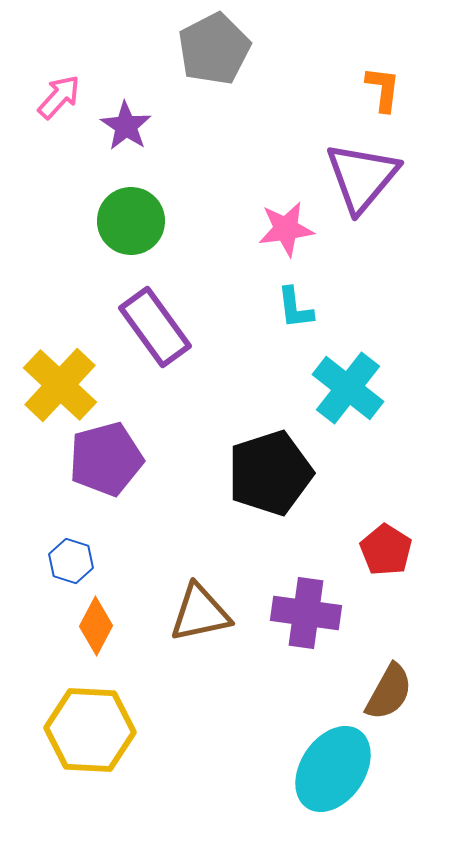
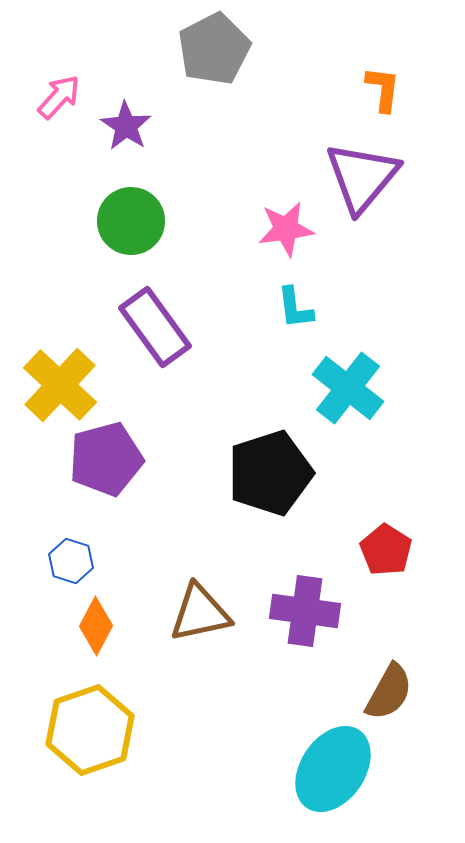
purple cross: moved 1 px left, 2 px up
yellow hexagon: rotated 22 degrees counterclockwise
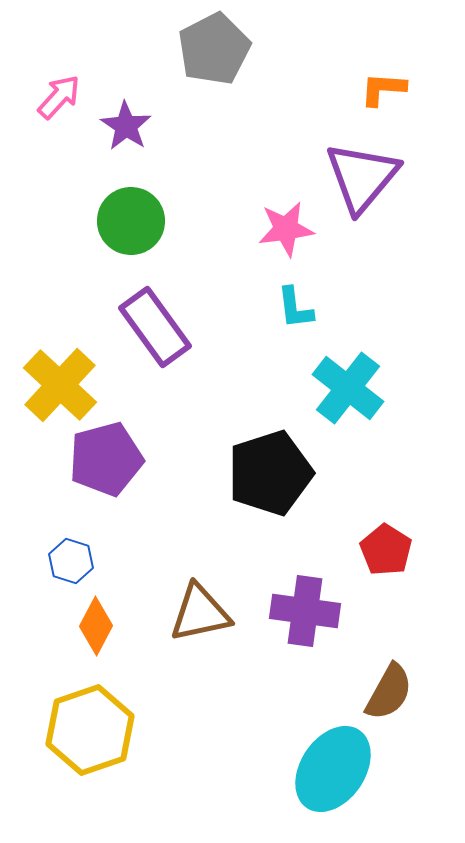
orange L-shape: rotated 93 degrees counterclockwise
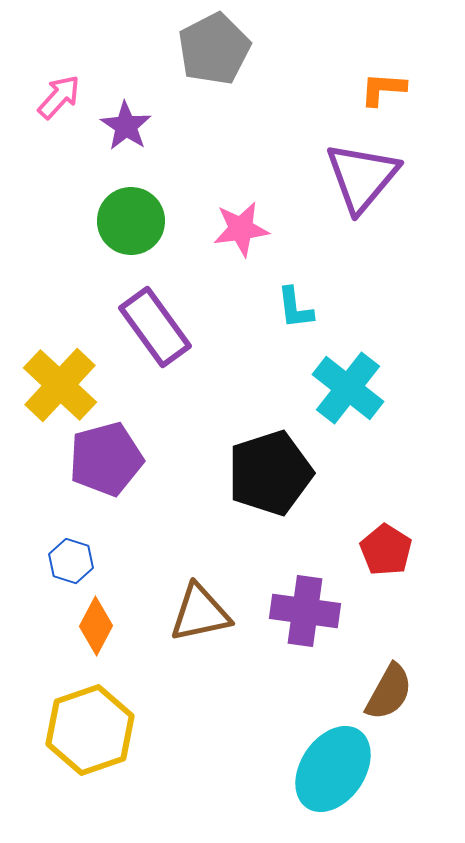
pink star: moved 45 px left
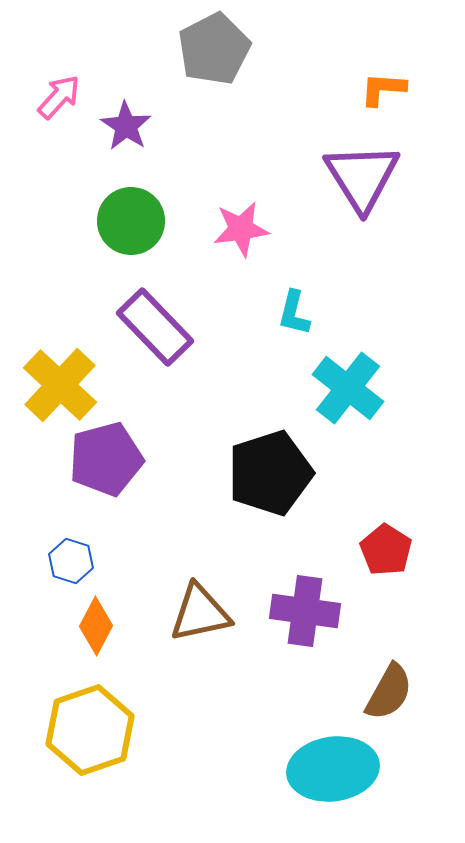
purple triangle: rotated 12 degrees counterclockwise
cyan L-shape: moved 1 px left, 5 px down; rotated 21 degrees clockwise
purple rectangle: rotated 8 degrees counterclockwise
cyan ellipse: rotated 48 degrees clockwise
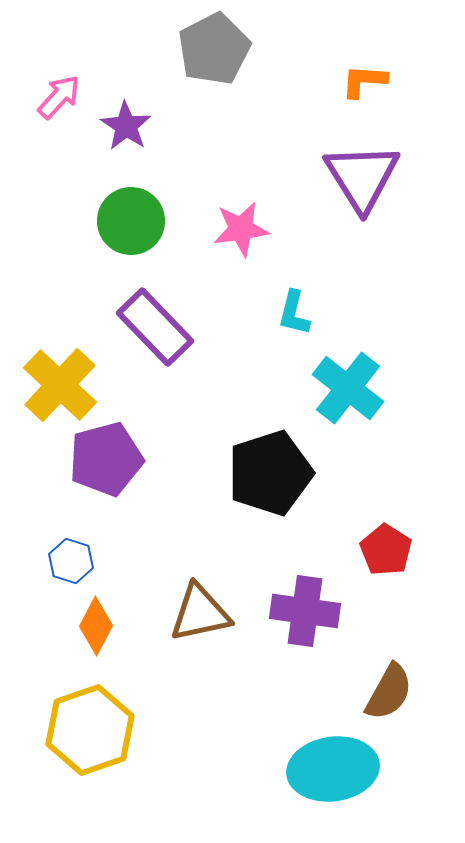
orange L-shape: moved 19 px left, 8 px up
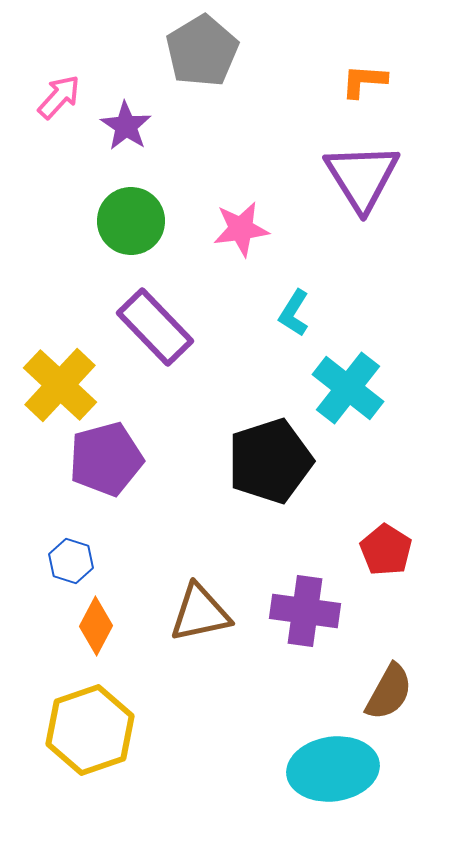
gray pentagon: moved 12 px left, 2 px down; rotated 4 degrees counterclockwise
cyan L-shape: rotated 18 degrees clockwise
black pentagon: moved 12 px up
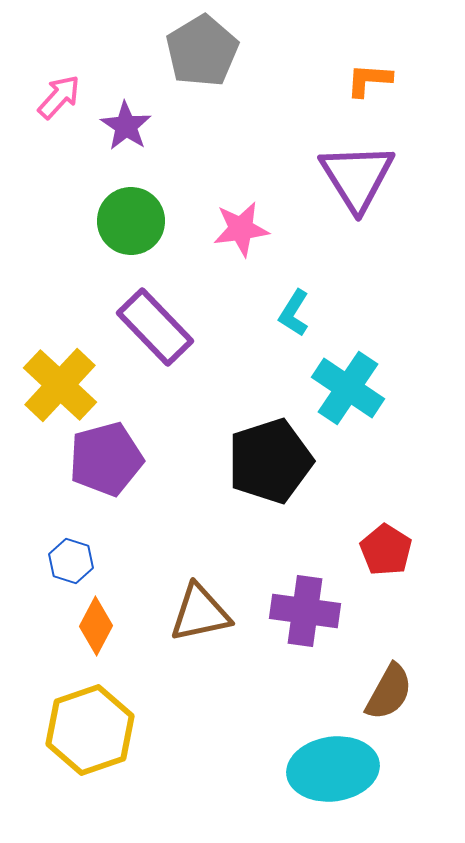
orange L-shape: moved 5 px right, 1 px up
purple triangle: moved 5 px left
cyan cross: rotated 4 degrees counterclockwise
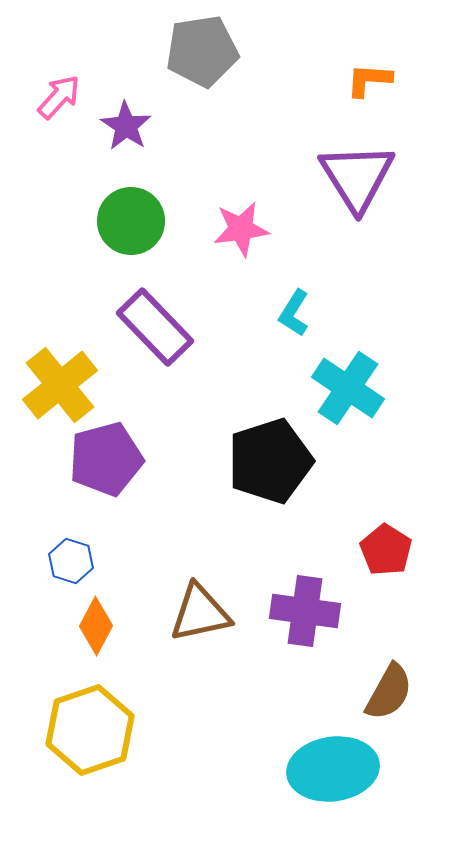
gray pentagon: rotated 22 degrees clockwise
yellow cross: rotated 8 degrees clockwise
